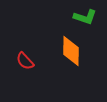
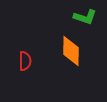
red semicircle: rotated 138 degrees counterclockwise
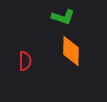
green L-shape: moved 22 px left
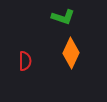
orange diamond: moved 2 px down; rotated 24 degrees clockwise
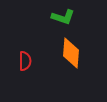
orange diamond: rotated 20 degrees counterclockwise
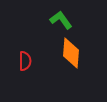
green L-shape: moved 2 px left, 3 px down; rotated 145 degrees counterclockwise
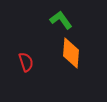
red semicircle: moved 1 px right, 1 px down; rotated 18 degrees counterclockwise
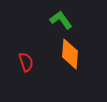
orange diamond: moved 1 px left, 1 px down
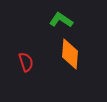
green L-shape: rotated 20 degrees counterclockwise
